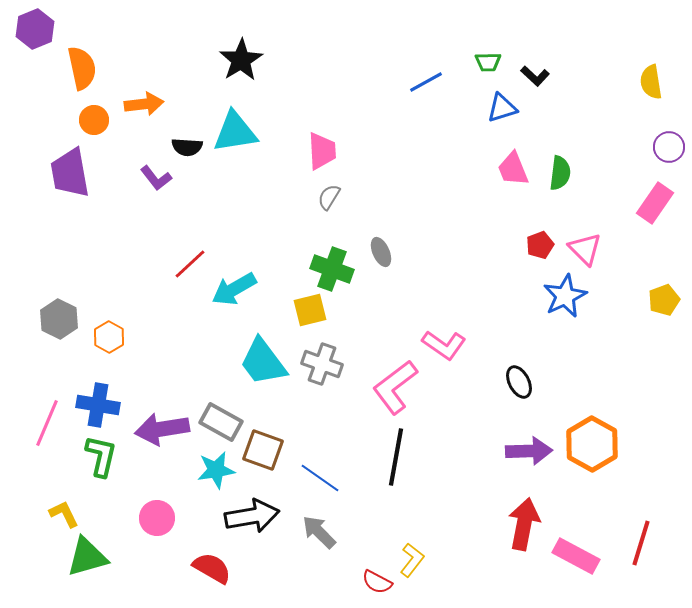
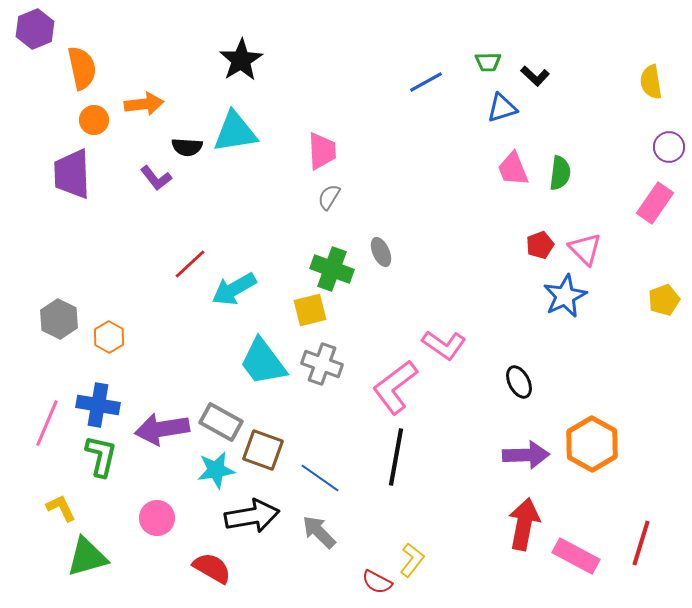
purple trapezoid at (70, 173): moved 2 px right, 1 px down; rotated 8 degrees clockwise
purple arrow at (529, 451): moved 3 px left, 4 px down
yellow L-shape at (64, 514): moved 3 px left, 6 px up
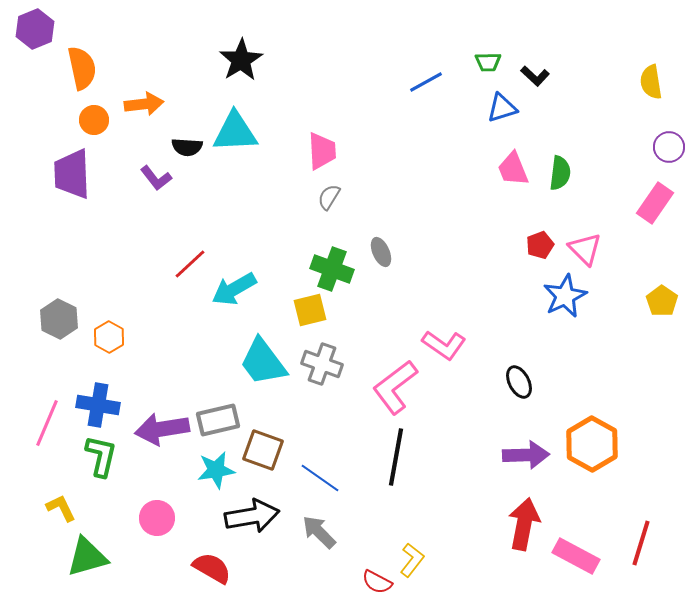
cyan triangle at (235, 132): rotated 6 degrees clockwise
yellow pentagon at (664, 300): moved 2 px left, 1 px down; rotated 16 degrees counterclockwise
gray rectangle at (221, 422): moved 3 px left, 2 px up; rotated 42 degrees counterclockwise
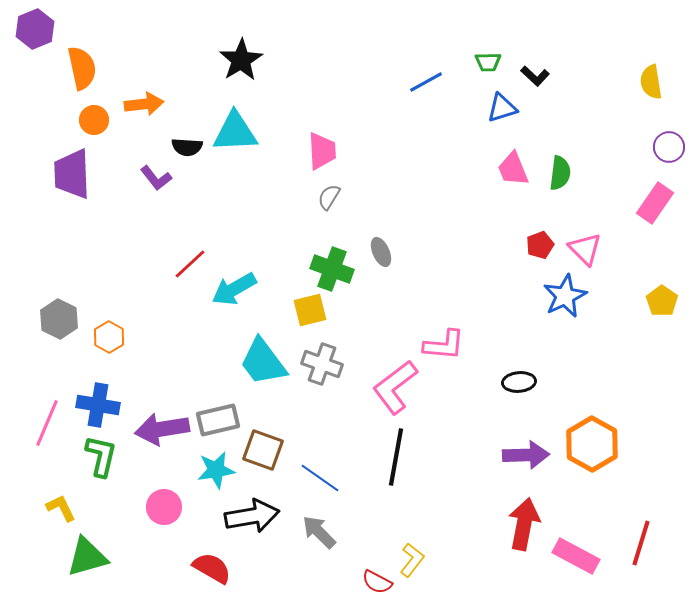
pink L-shape at (444, 345): rotated 30 degrees counterclockwise
black ellipse at (519, 382): rotated 68 degrees counterclockwise
pink circle at (157, 518): moved 7 px right, 11 px up
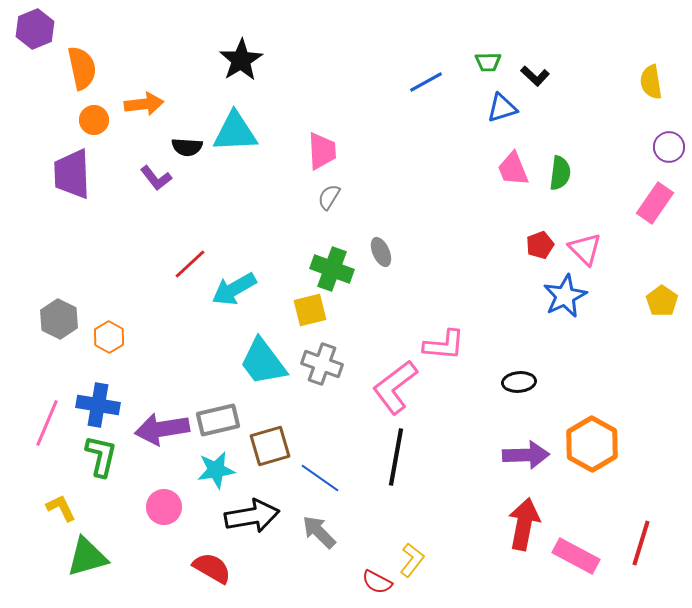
brown square at (263, 450): moved 7 px right, 4 px up; rotated 36 degrees counterclockwise
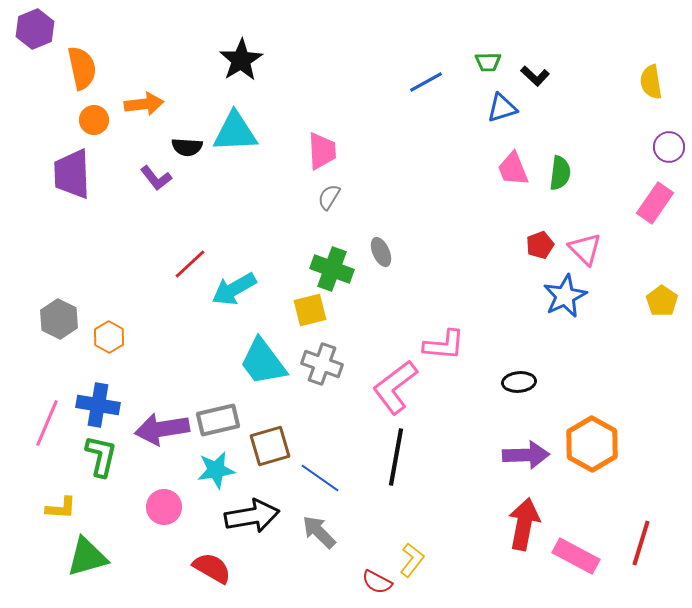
yellow L-shape at (61, 508): rotated 120 degrees clockwise
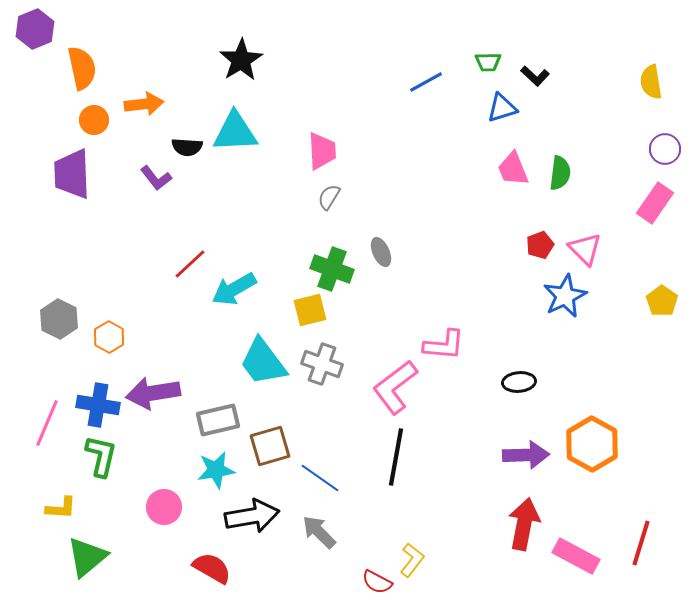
purple circle at (669, 147): moved 4 px left, 2 px down
purple arrow at (162, 429): moved 9 px left, 36 px up
green triangle at (87, 557): rotated 24 degrees counterclockwise
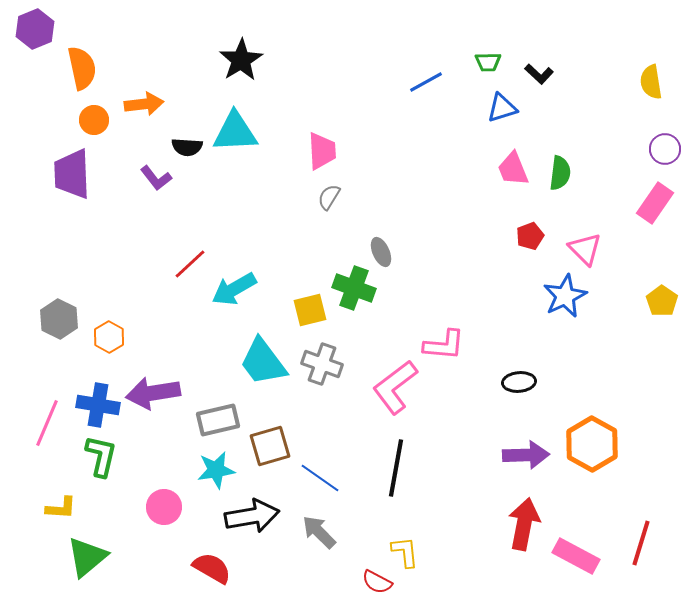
black L-shape at (535, 76): moved 4 px right, 2 px up
red pentagon at (540, 245): moved 10 px left, 9 px up
green cross at (332, 269): moved 22 px right, 19 px down
black line at (396, 457): moved 11 px down
yellow L-shape at (412, 560): moved 7 px left, 8 px up; rotated 44 degrees counterclockwise
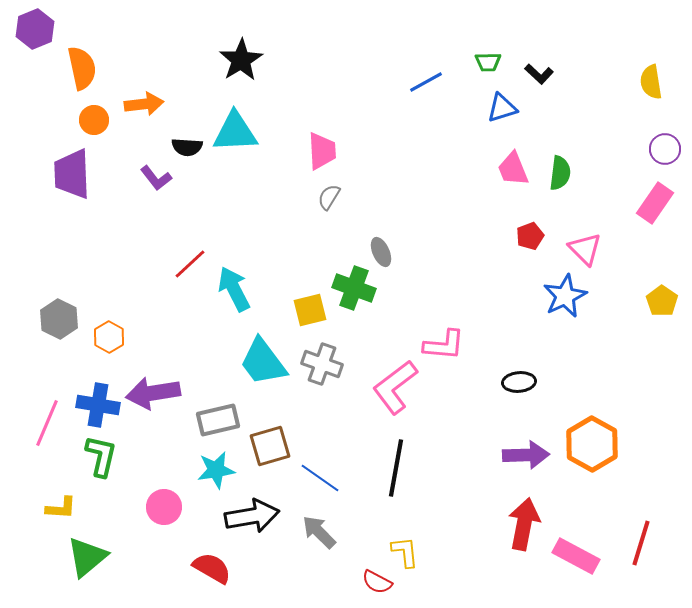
cyan arrow at (234, 289): rotated 93 degrees clockwise
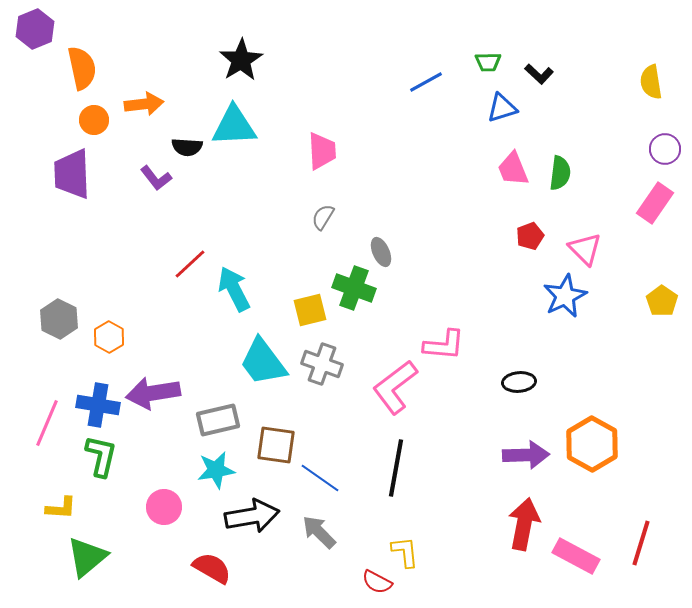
cyan triangle at (235, 132): moved 1 px left, 6 px up
gray semicircle at (329, 197): moved 6 px left, 20 px down
brown square at (270, 446): moved 6 px right, 1 px up; rotated 24 degrees clockwise
